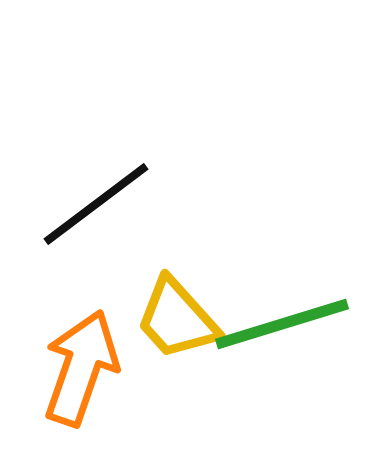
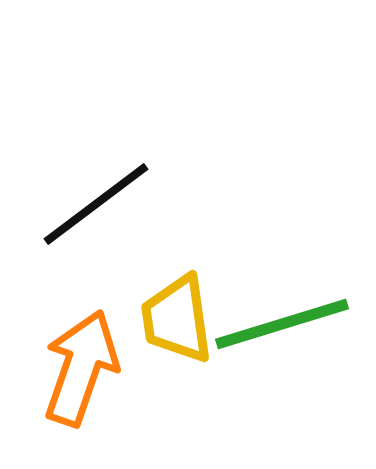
yellow trapezoid: rotated 34 degrees clockwise
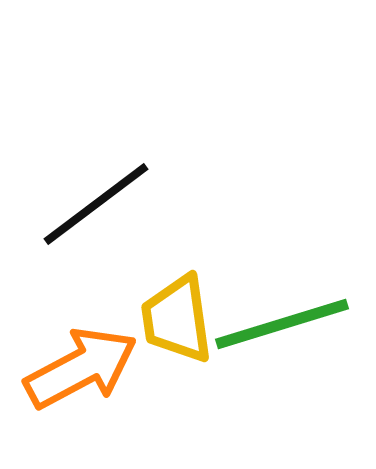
orange arrow: rotated 43 degrees clockwise
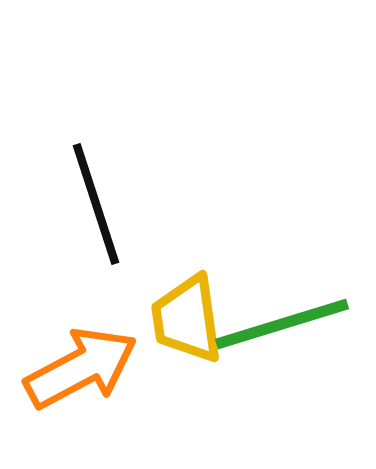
black line: rotated 71 degrees counterclockwise
yellow trapezoid: moved 10 px right
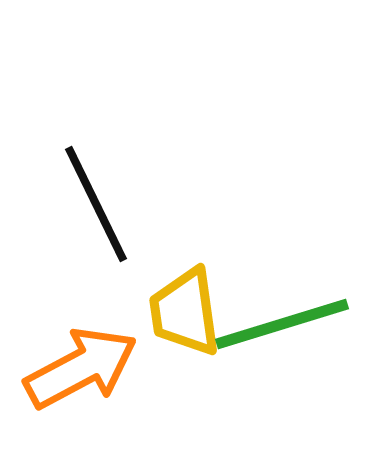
black line: rotated 8 degrees counterclockwise
yellow trapezoid: moved 2 px left, 7 px up
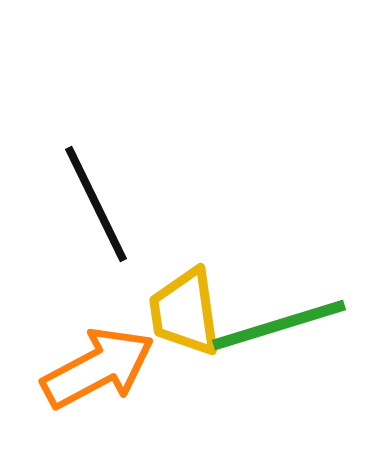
green line: moved 3 px left, 1 px down
orange arrow: moved 17 px right
